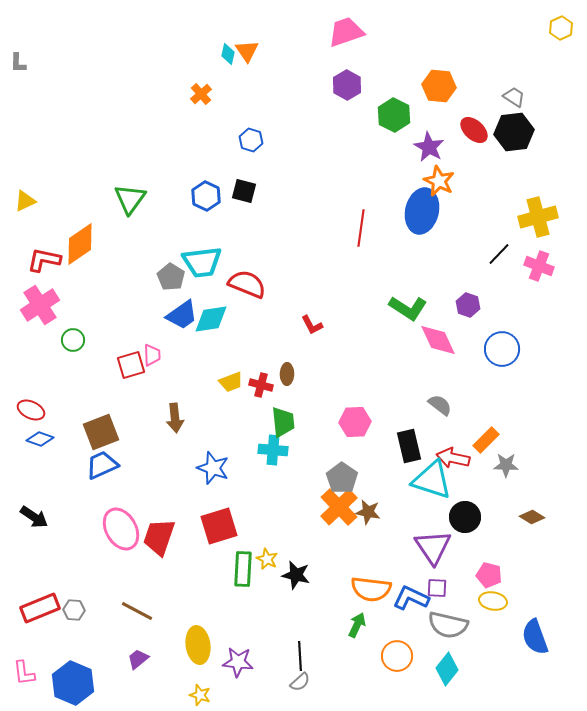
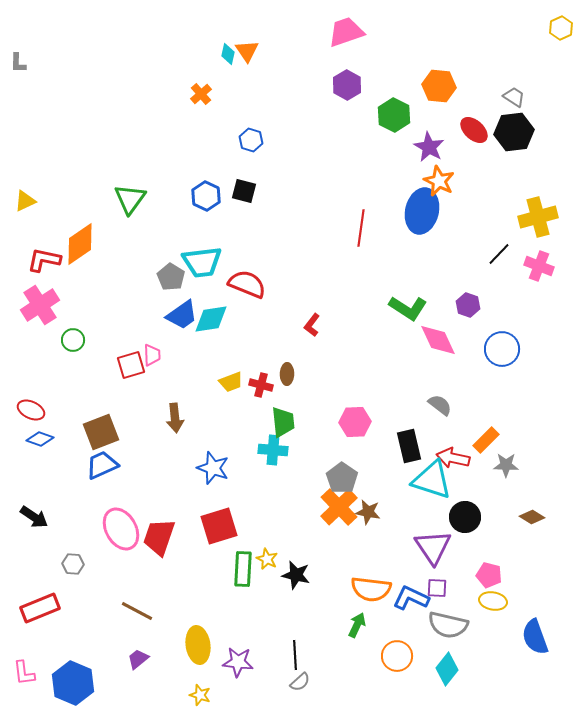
red L-shape at (312, 325): rotated 65 degrees clockwise
gray hexagon at (74, 610): moved 1 px left, 46 px up
black line at (300, 656): moved 5 px left, 1 px up
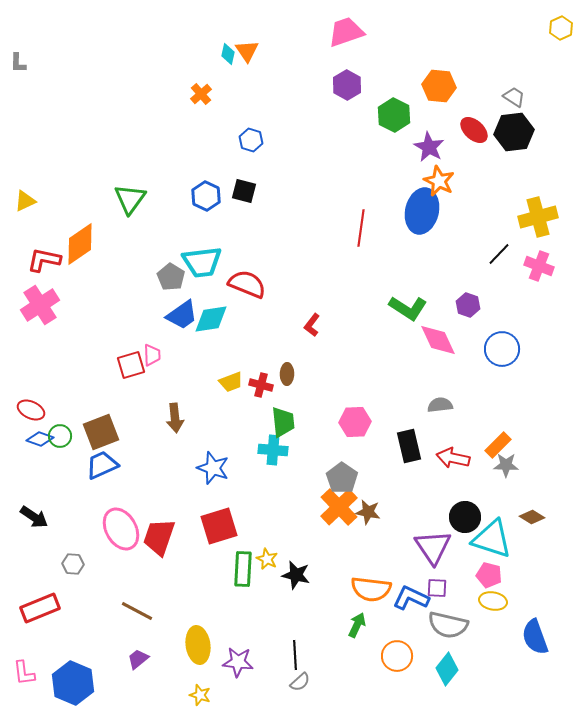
green circle at (73, 340): moved 13 px left, 96 px down
gray semicircle at (440, 405): rotated 45 degrees counterclockwise
orange rectangle at (486, 440): moved 12 px right, 5 px down
cyan triangle at (432, 480): moved 60 px right, 59 px down
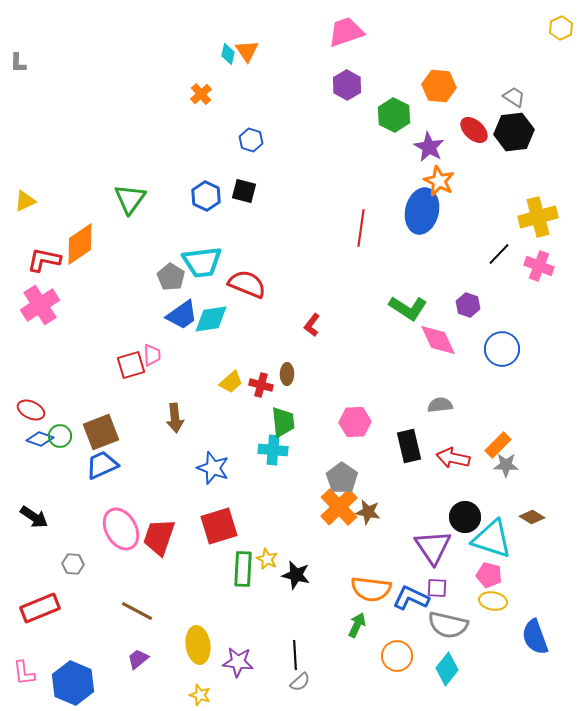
yellow trapezoid at (231, 382): rotated 20 degrees counterclockwise
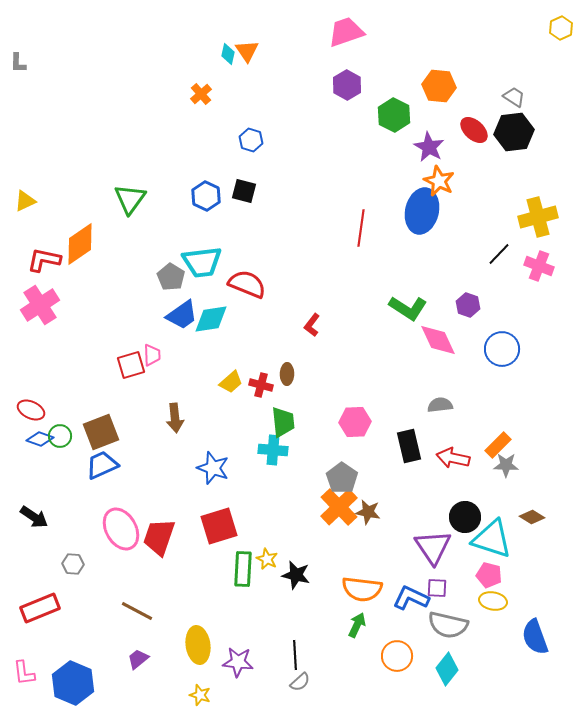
orange semicircle at (371, 589): moved 9 px left
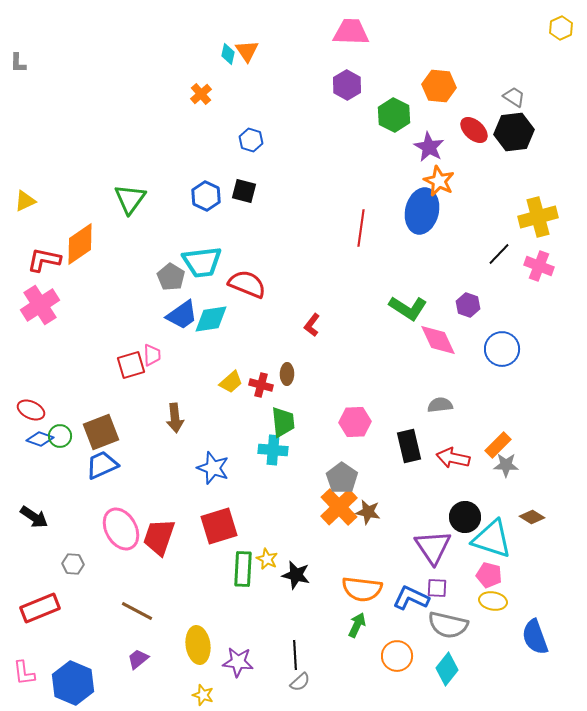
pink trapezoid at (346, 32): moved 5 px right; rotated 21 degrees clockwise
yellow star at (200, 695): moved 3 px right
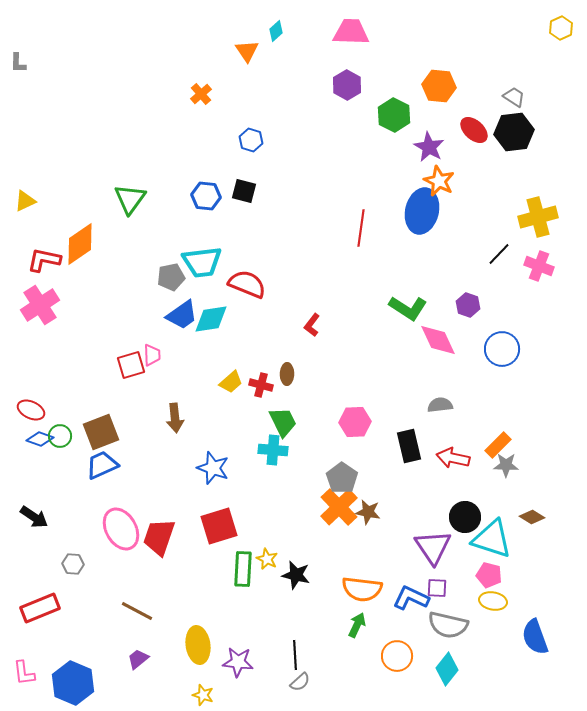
cyan diamond at (228, 54): moved 48 px right, 23 px up; rotated 35 degrees clockwise
blue hexagon at (206, 196): rotated 20 degrees counterclockwise
gray pentagon at (171, 277): rotated 28 degrees clockwise
green trapezoid at (283, 422): rotated 20 degrees counterclockwise
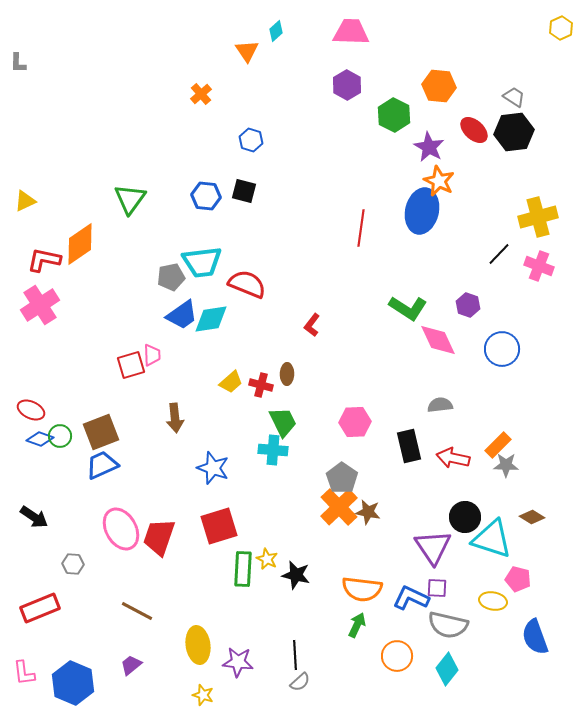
pink pentagon at (489, 575): moved 29 px right, 4 px down
purple trapezoid at (138, 659): moved 7 px left, 6 px down
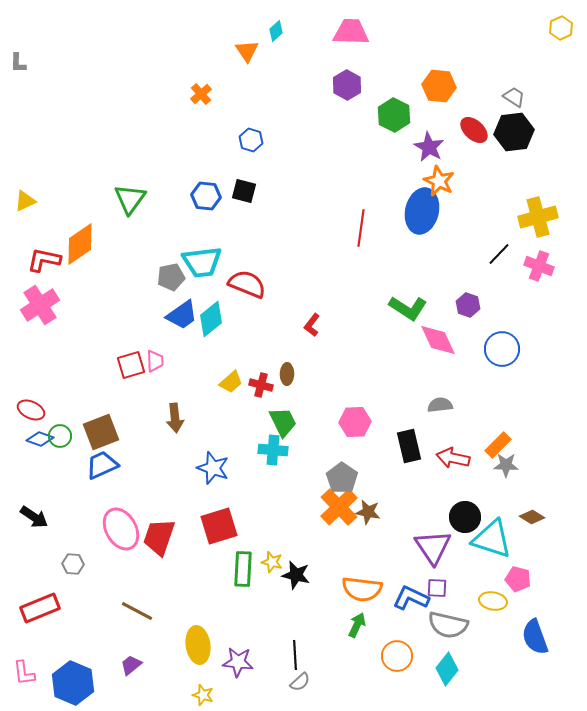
cyan diamond at (211, 319): rotated 30 degrees counterclockwise
pink trapezoid at (152, 355): moved 3 px right, 6 px down
yellow star at (267, 559): moved 5 px right, 3 px down; rotated 10 degrees counterclockwise
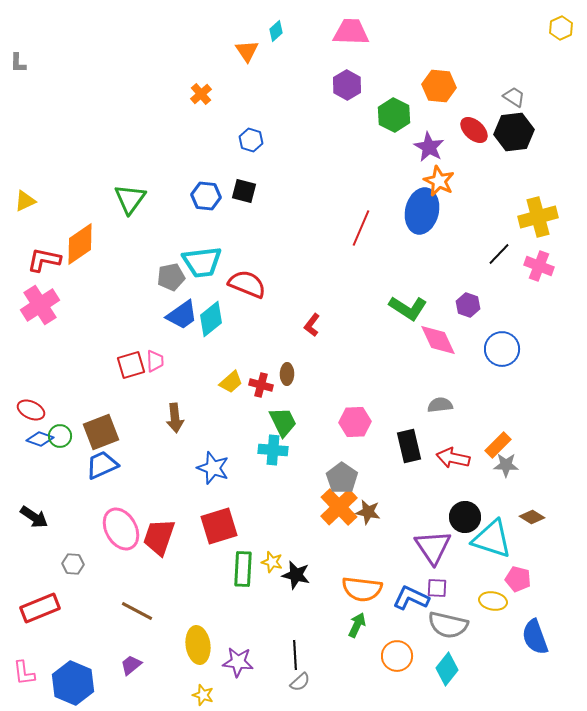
red line at (361, 228): rotated 15 degrees clockwise
